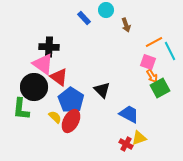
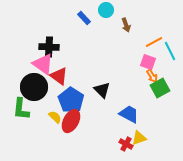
red triangle: moved 1 px up
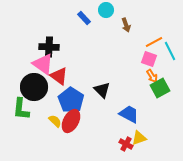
pink square: moved 1 px right, 3 px up
yellow semicircle: moved 4 px down
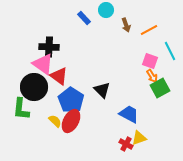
orange line: moved 5 px left, 12 px up
pink square: moved 1 px right, 2 px down
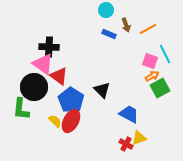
blue rectangle: moved 25 px right, 16 px down; rotated 24 degrees counterclockwise
orange line: moved 1 px left, 1 px up
cyan line: moved 5 px left, 3 px down
orange arrow: rotated 88 degrees counterclockwise
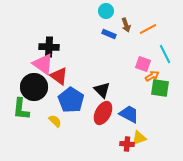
cyan circle: moved 1 px down
pink square: moved 7 px left, 3 px down
green square: rotated 36 degrees clockwise
red ellipse: moved 32 px right, 8 px up
red cross: moved 1 px right; rotated 24 degrees counterclockwise
